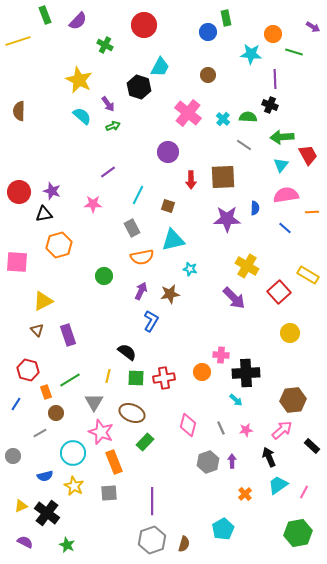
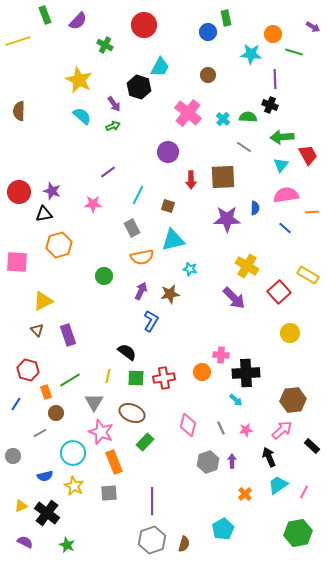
purple arrow at (108, 104): moved 6 px right
gray line at (244, 145): moved 2 px down
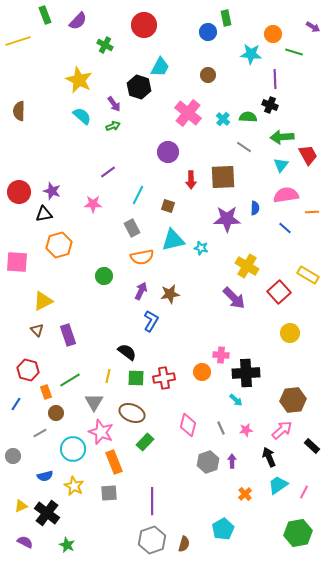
cyan star at (190, 269): moved 11 px right, 21 px up
cyan circle at (73, 453): moved 4 px up
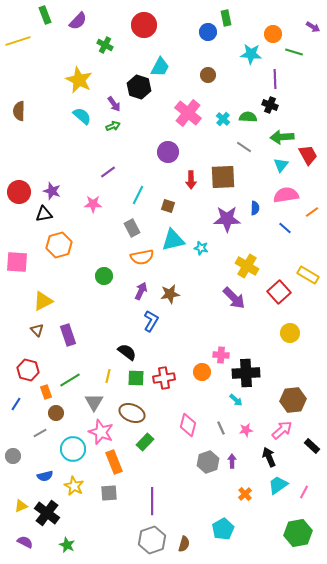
orange line at (312, 212): rotated 32 degrees counterclockwise
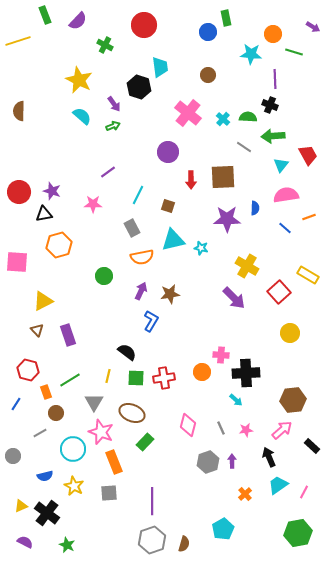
cyan trapezoid at (160, 67): rotated 35 degrees counterclockwise
green arrow at (282, 137): moved 9 px left, 1 px up
orange line at (312, 212): moved 3 px left, 5 px down; rotated 16 degrees clockwise
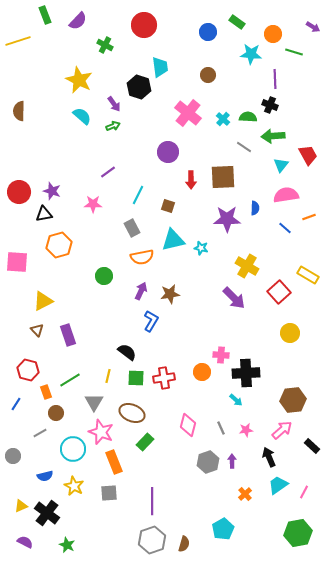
green rectangle at (226, 18): moved 11 px right, 4 px down; rotated 42 degrees counterclockwise
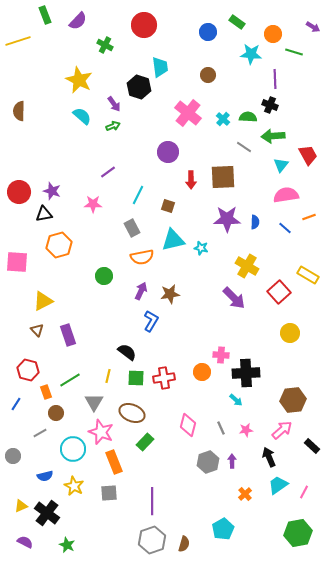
blue semicircle at (255, 208): moved 14 px down
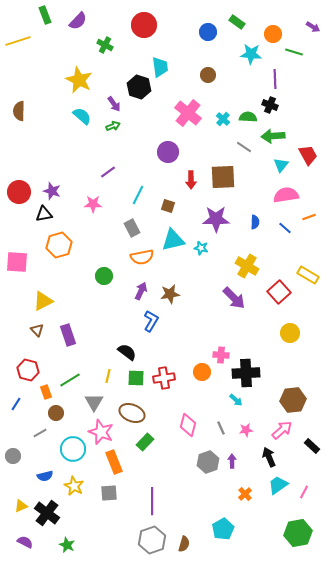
purple star at (227, 219): moved 11 px left
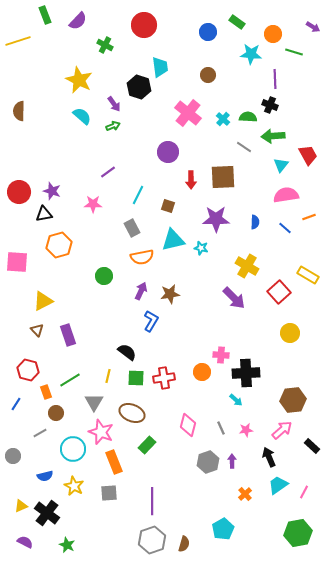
green rectangle at (145, 442): moved 2 px right, 3 px down
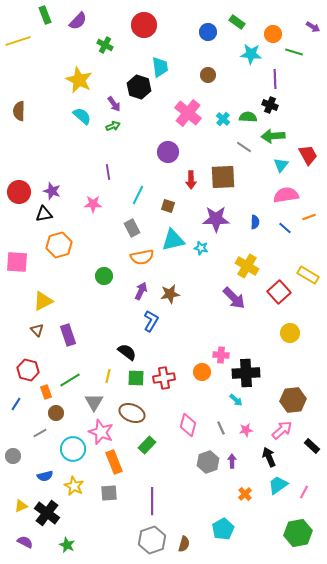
purple line at (108, 172): rotated 63 degrees counterclockwise
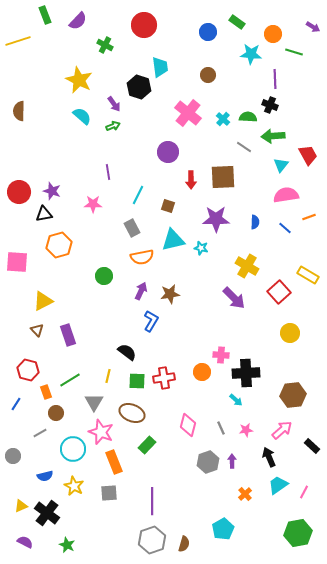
green square at (136, 378): moved 1 px right, 3 px down
brown hexagon at (293, 400): moved 5 px up
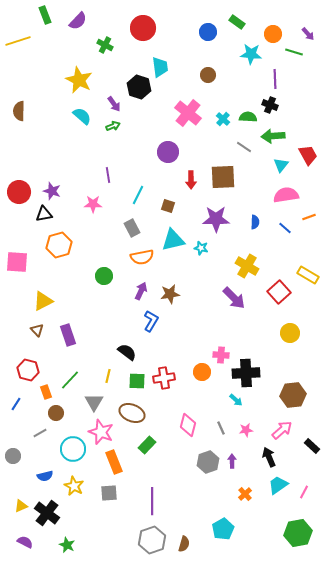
red circle at (144, 25): moved 1 px left, 3 px down
purple arrow at (313, 27): moved 5 px left, 7 px down; rotated 16 degrees clockwise
purple line at (108, 172): moved 3 px down
green line at (70, 380): rotated 15 degrees counterclockwise
